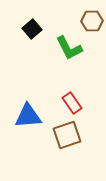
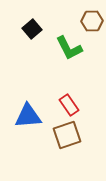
red rectangle: moved 3 px left, 2 px down
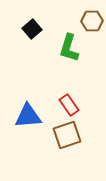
green L-shape: rotated 44 degrees clockwise
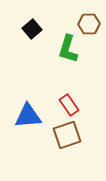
brown hexagon: moved 3 px left, 3 px down
green L-shape: moved 1 px left, 1 px down
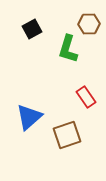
black square: rotated 12 degrees clockwise
red rectangle: moved 17 px right, 8 px up
blue triangle: moved 1 px right, 1 px down; rotated 36 degrees counterclockwise
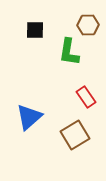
brown hexagon: moved 1 px left, 1 px down
black square: moved 3 px right, 1 px down; rotated 30 degrees clockwise
green L-shape: moved 1 px right, 3 px down; rotated 8 degrees counterclockwise
brown square: moved 8 px right; rotated 12 degrees counterclockwise
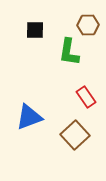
blue triangle: rotated 20 degrees clockwise
brown square: rotated 12 degrees counterclockwise
